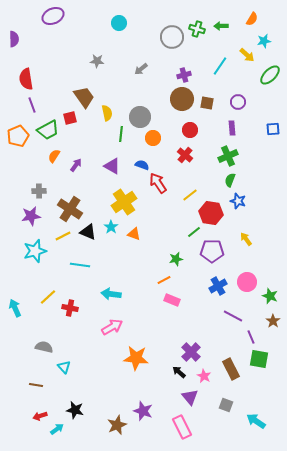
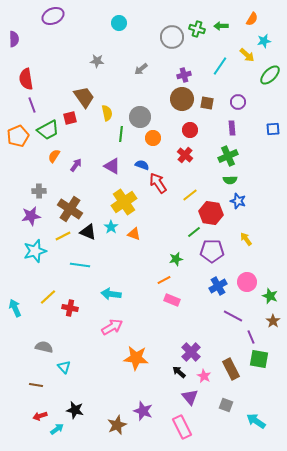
green semicircle at (230, 180): rotated 112 degrees counterclockwise
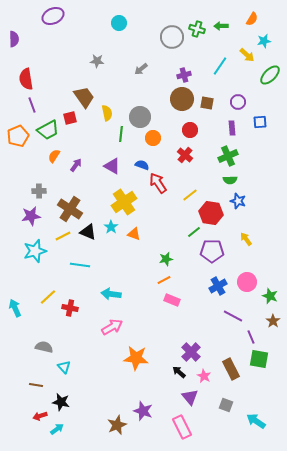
blue square at (273, 129): moved 13 px left, 7 px up
green star at (176, 259): moved 10 px left
black star at (75, 410): moved 14 px left, 8 px up
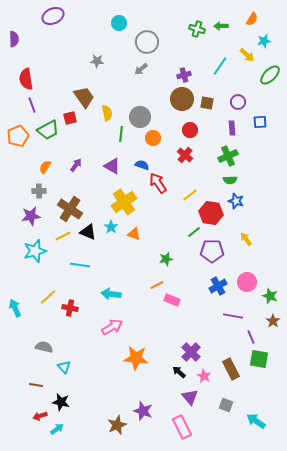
gray circle at (172, 37): moved 25 px left, 5 px down
orange semicircle at (54, 156): moved 9 px left, 11 px down
blue star at (238, 201): moved 2 px left
orange line at (164, 280): moved 7 px left, 5 px down
purple line at (233, 316): rotated 18 degrees counterclockwise
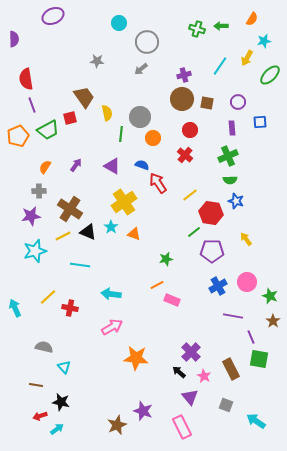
yellow arrow at (247, 55): moved 3 px down; rotated 77 degrees clockwise
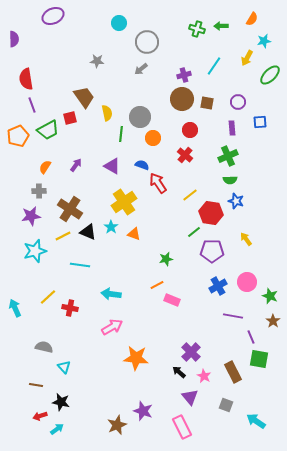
cyan line at (220, 66): moved 6 px left
brown rectangle at (231, 369): moved 2 px right, 3 px down
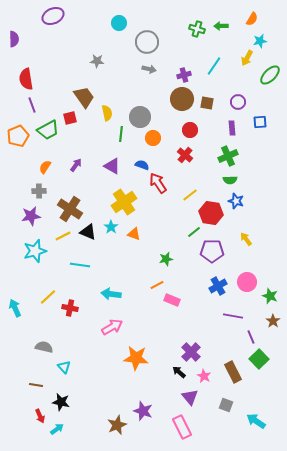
cyan star at (264, 41): moved 4 px left
gray arrow at (141, 69): moved 8 px right; rotated 128 degrees counterclockwise
green square at (259, 359): rotated 36 degrees clockwise
red arrow at (40, 416): rotated 96 degrees counterclockwise
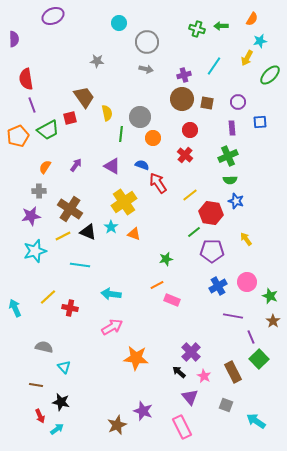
gray arrow at (149, 69): moved 3 px left
